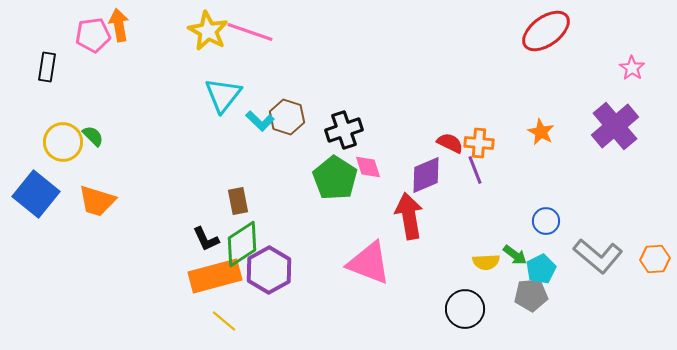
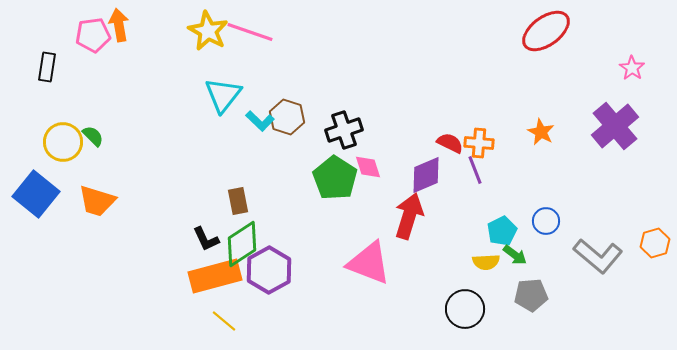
red arrow: rotated 27 degrees clockwise
orange hexagon: moved 16 px up; rotated 12 degrees counterclockwise
cyan pentagon: moved 39 px left, 38 px up
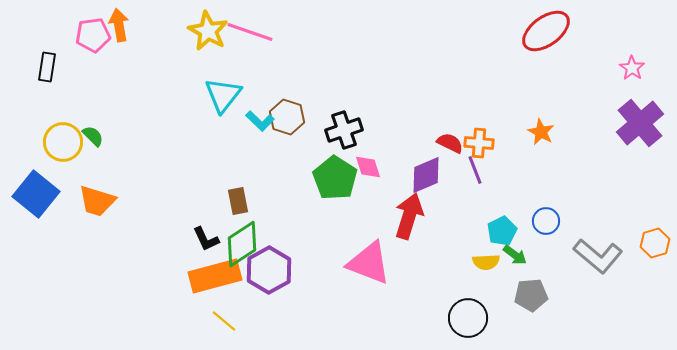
purple cross: moved 25 px right, 3 px up
black circle: moved 3 px right, 9 px down
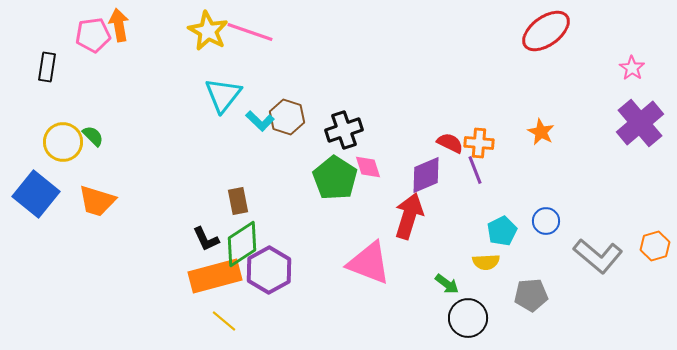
orange hexagon: moved 3 px down
green arrow: moved 68 px left, 29 px down
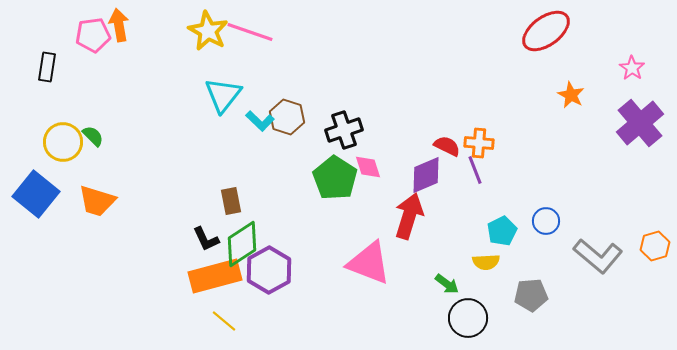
orange star: moved 30 px right, 37 px up
red semicircle: moved 3 px left, 3 px down
brown rectangle: moved 7 px left
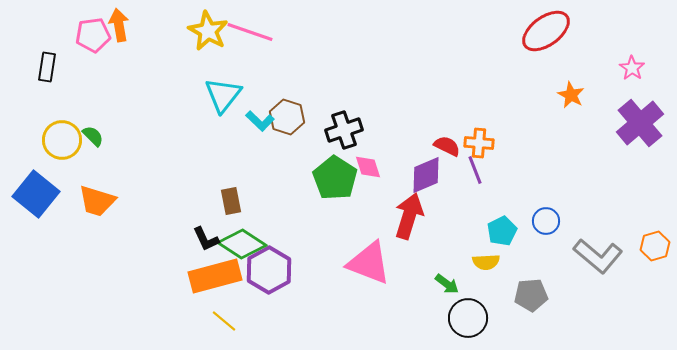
yellow circle: moved 1 px left, 2 px up
green diamond: rotated 66 degrees clockwise
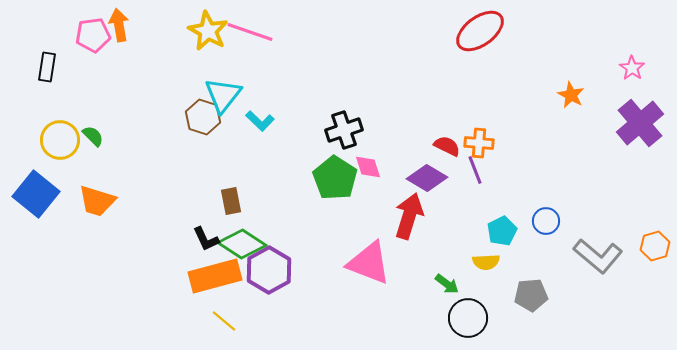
red ellipse: moved 66 px left
brown hexagon: moved 84 px left
yellow circle: moved 2 px left
purple diamond: moved 1 px right, 3 px down; rotated 54 degrees clockwise
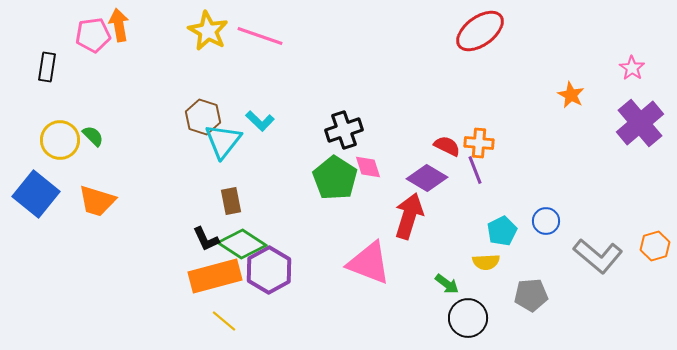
pink line: moved 10 px right, 4 px down
cyan triangle: moved 46 px down
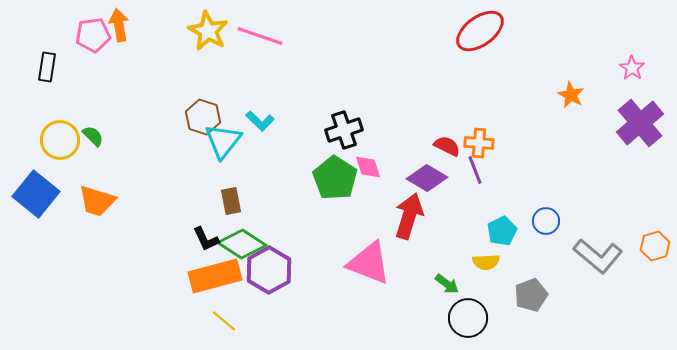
gray pentagon: rotated 16 degrees counterclockwise
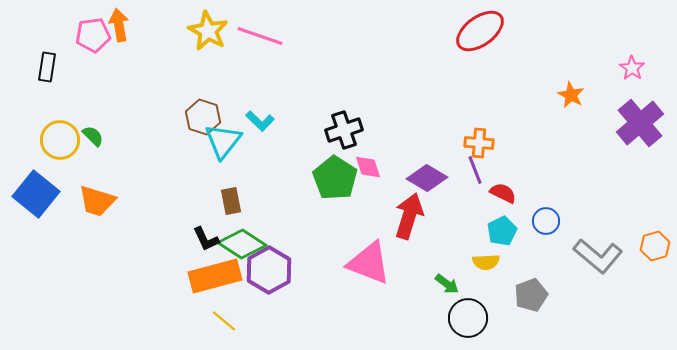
red semicircle: moved 56 px right, 47 px down
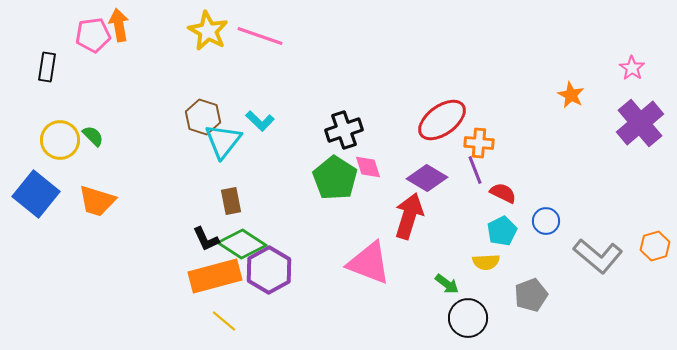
red ellipse: moved 38 px left, 89 px down
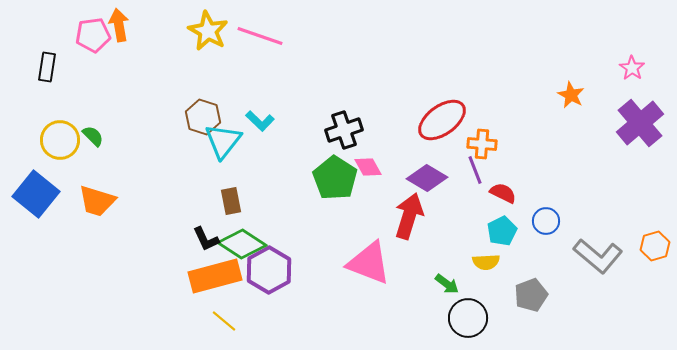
orange cross: moved 3 px right, 1 px down
pink diamond: rotated 12 degrees counterclockwise
